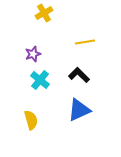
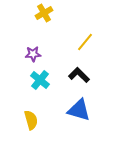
yellow line: rotated 42 degrees counterclockwise
purple star: rotated 14 degrees clockwise
blue triangle: rotated 40 degrees clockwise
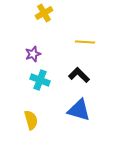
yellow line: rotated 54 degrees clockwise
purple star: rotated 14 degrees counterclockwise
cyan cross: rotated 18 degrees counterclockwise
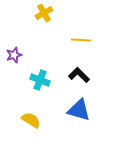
yellow line: moved 4 px left, 2 px up
purple star: moved 19 px left, 1 px down
yellow semicircle: rotated 42 degrees counterclockwise
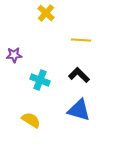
yellow cross: moved 2 px right; rotated 18 degrees counterclockwise
purple star: rotated 14 degrees clockwise
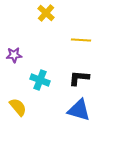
black L-shape: moved 3 px down; rotated 40 degrees counterclockwise
yellow semicircle: moved 13 px left, 13 px up; rotated 18 degrees clockwise
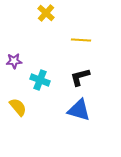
purple star: moved 6 px down
black L-shape: moved 1 px right, 1 px up; rotated 20 degrees counterclockwise
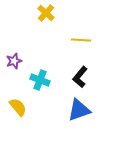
purple star: rotated 14 degrees counterclockwise
black L-shape: rotated 35 degrees counterclockwise
blue triangle: rotated 35 degrees counterclockwise
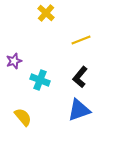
yellow line: rotated 24 degrees counterclockwise
yellow semicircle: moved 5 px right, 10 px down
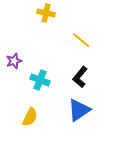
yellow cross: rotated 30 degrees counterclockwise
yellow line: rotated 60 degrees clockwise
blue triangle: rotated 15 degrees counterclockwise
yellow semicircle: moved 7 px right; rotated 66 degrees clockwise
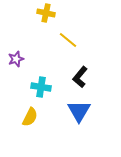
yellow line: moved 13 px left
purple star: moved 2 px right, 2 px up
cyan cross: moved 1 px right, 7 px down; rotated 12 degrees counterclockwise
blue triangle: moved 1 px down; rotated 25 degrees counterclockwise
